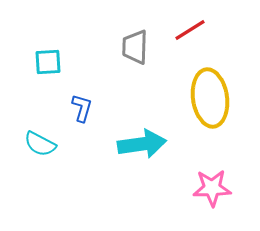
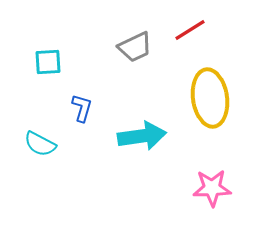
gray trapezoid: rotated 117 degrees counterclockwise
cyan arrow: moved 8 px up
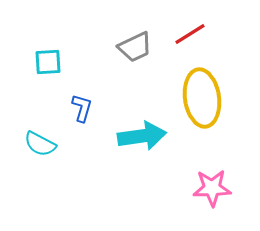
red line: moved 4 px down
yellow ellipse: moved 8 px left
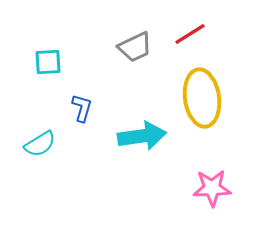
cyan semicircle: rotated 60 degrees counterclockwise
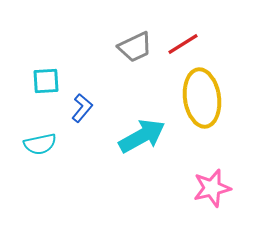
red line: moved 7 px left, 10 px down
cyan square: moved 2 px left, 19 px down
blue L-shape: rotated 24 degrees clockwise
cyan arrow: rotated 21 degrees counterclockwise
cyan semicircle: rotated 20 degrees clockwise
pink star: rotated 12 degrees counterclockwise
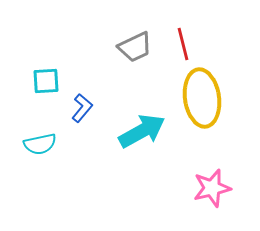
red line: rotated 72 degrees counterclockwise
cyan arrow: moved 5 px up
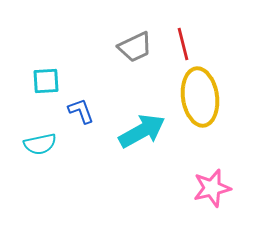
yellow ellipse: moved 2 px left, 1 px up
blue L-shape: moved 1 px left, 3 px down; rotated 60 degrees counterclockwise
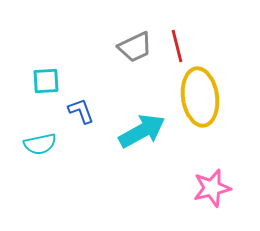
red line: moved 6 px left, 2 px down
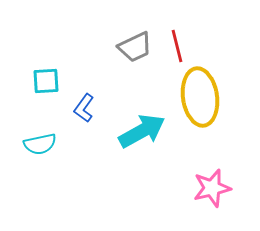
blue L-shape: moved 3 px right, 3 px up; rotated 124 degrees counterclockwise
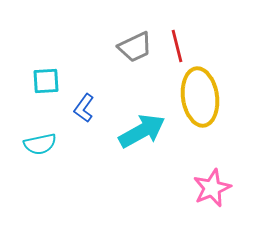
pink star: rotated 9 degrees counterclockwise
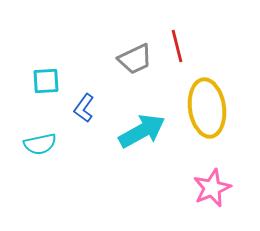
gray trapezoid: moved 12 px down
yellow ellipse: moved 7 px right, 11 px down
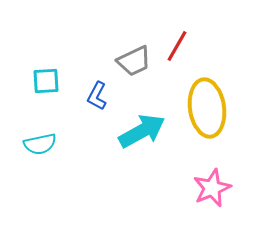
red line: rotated 44 degrees clockwise
gray trapezoid: moved 1 px left, 2 px down
blue L-shape: moved 13 px right, 12 px up; rotated 8 degrees counterclockwise
